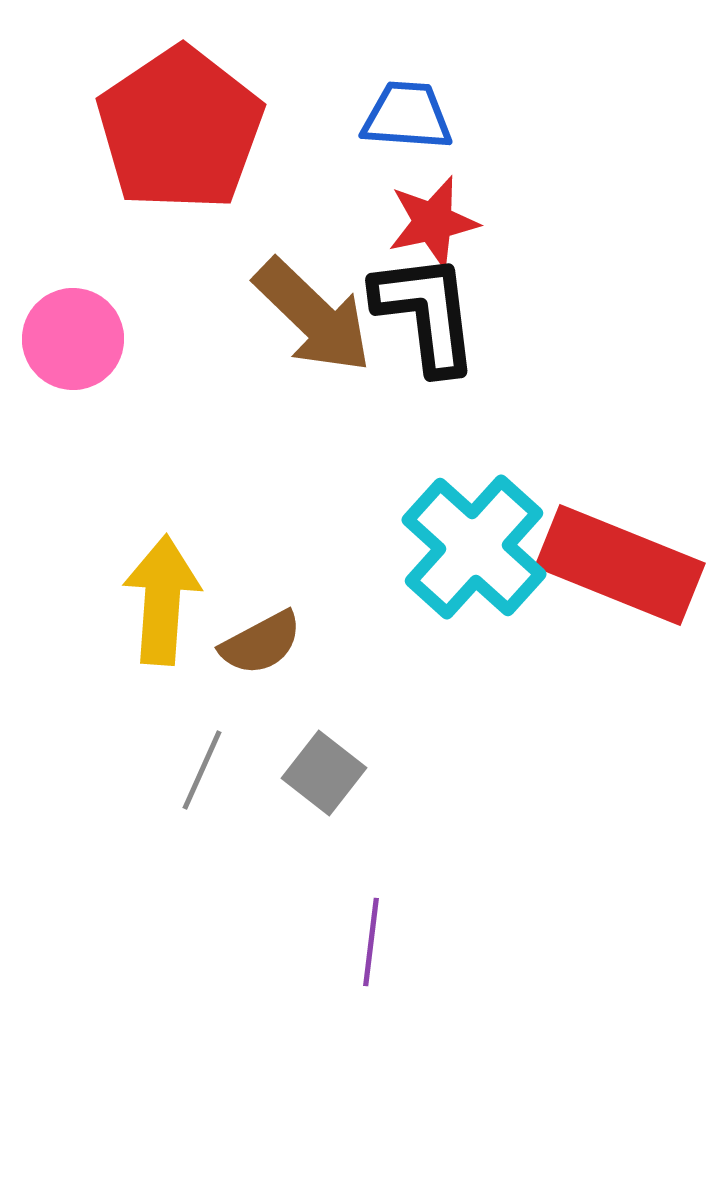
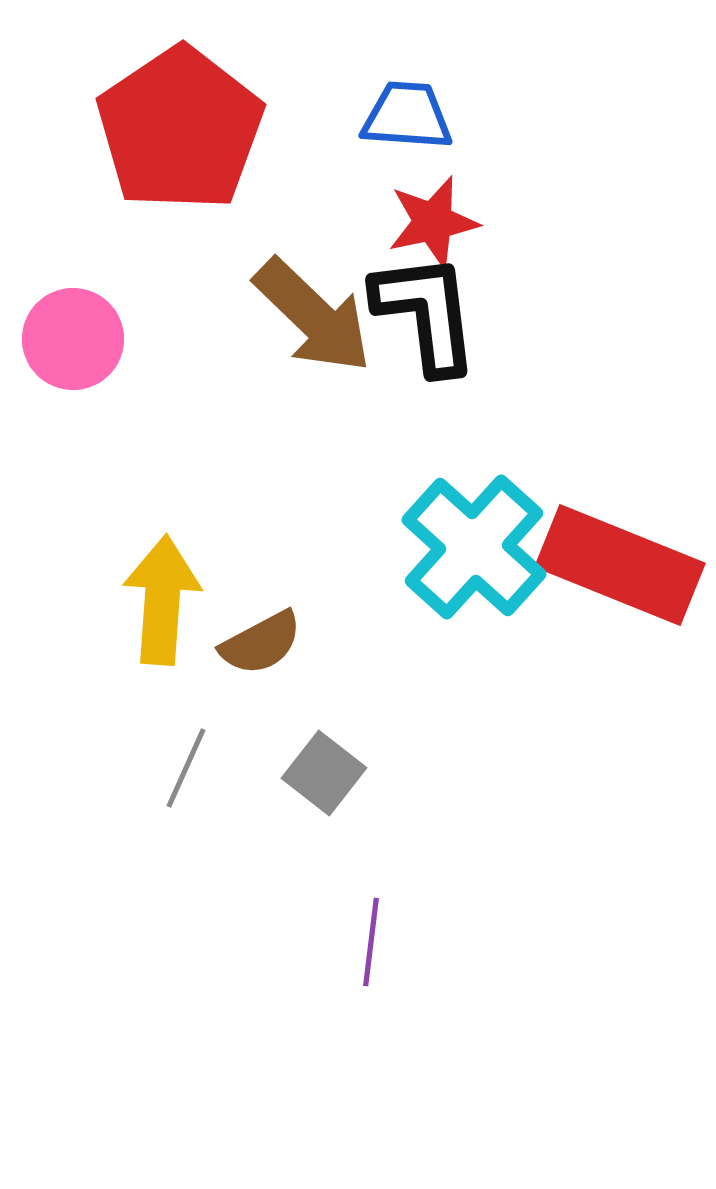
gray line: moved 16 px left, 2 px up
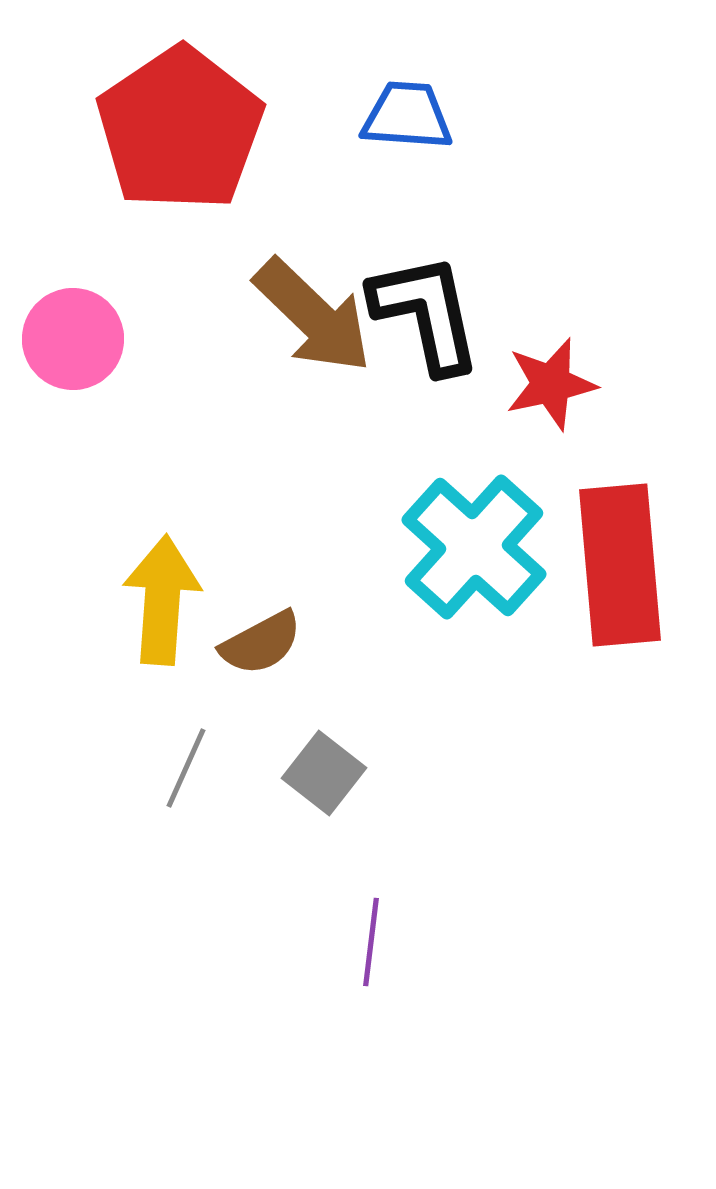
red star: moved 118 px right, 162 px down
black L-shape: rotated 5 degrees counterclockwise
red rectangle: rotated 63 degrees clockwise
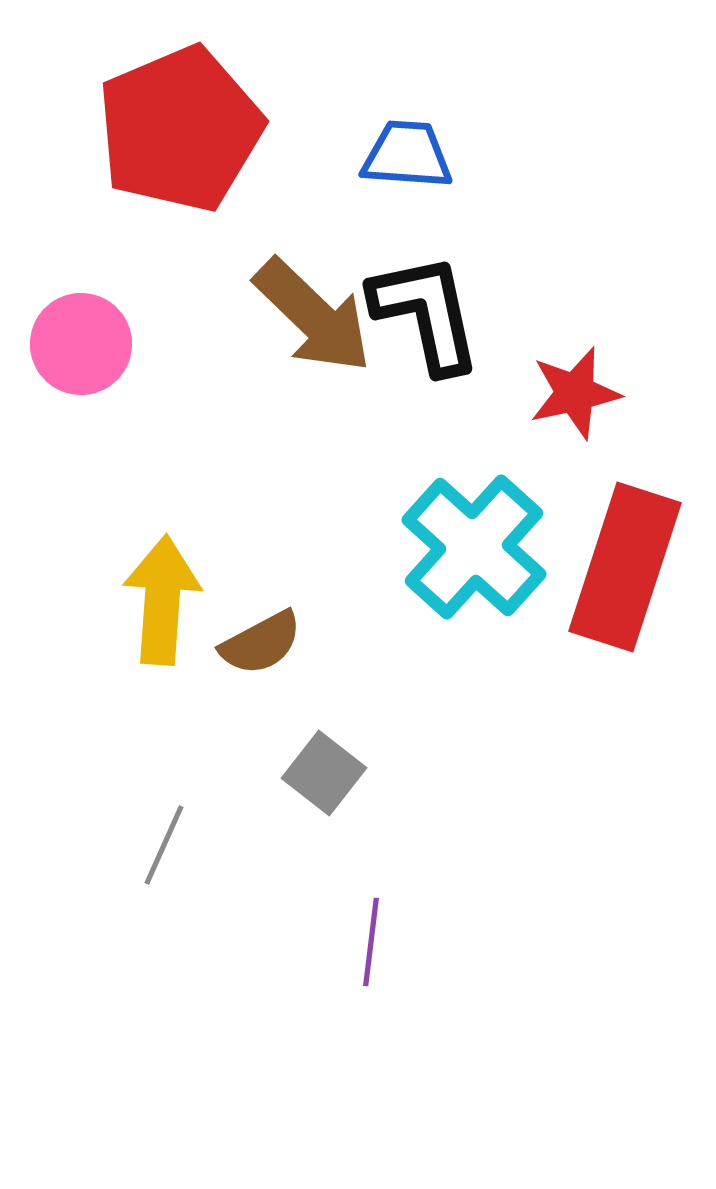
blue trapezoid: moved 39 px down
red pentagon: rotated 11 degrees clockwise
pink circle: moved 8 px right, 5 px down
red star: moved 24 px right, 9 px down
red rectangle: moved 5 px right, 2 px down; rotated 23 degrees clockwise
gray line: moved 22 px left, 77 px down
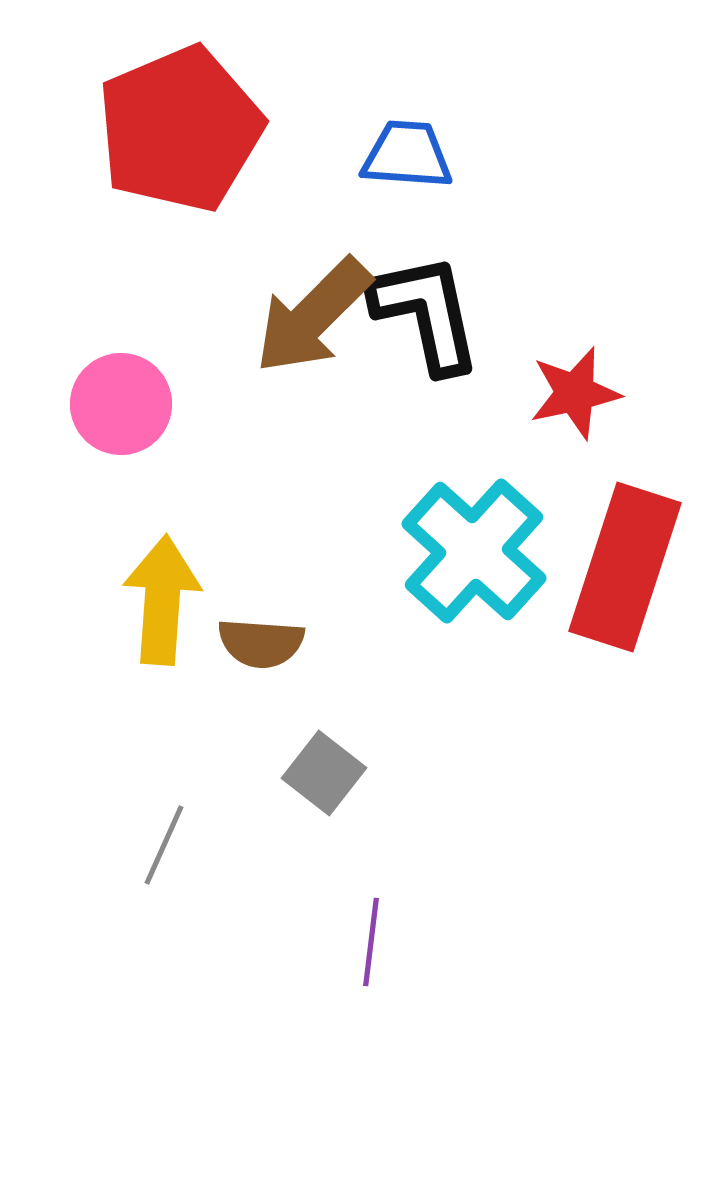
brown arrow: rotated 91 degrees clockwise
pink circle: moved 40 px right, 60 px down
cyan cross: moved 4 px down
brown semicircle: rotated 32 degrees clockwise
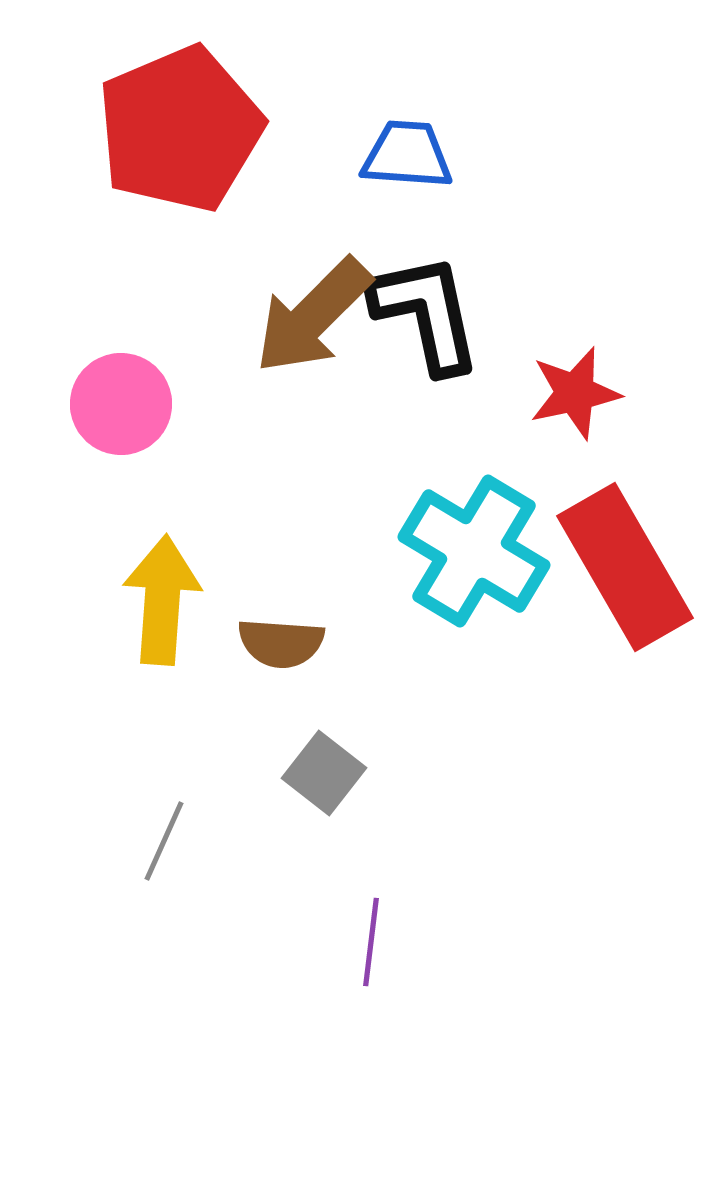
cyan cross: rotated 11 degrees counterclockwise
red rectangle: rotated 48 degrees counterclockwise
brown semicircle: moved 20 px right
gray line: moved 4 px up
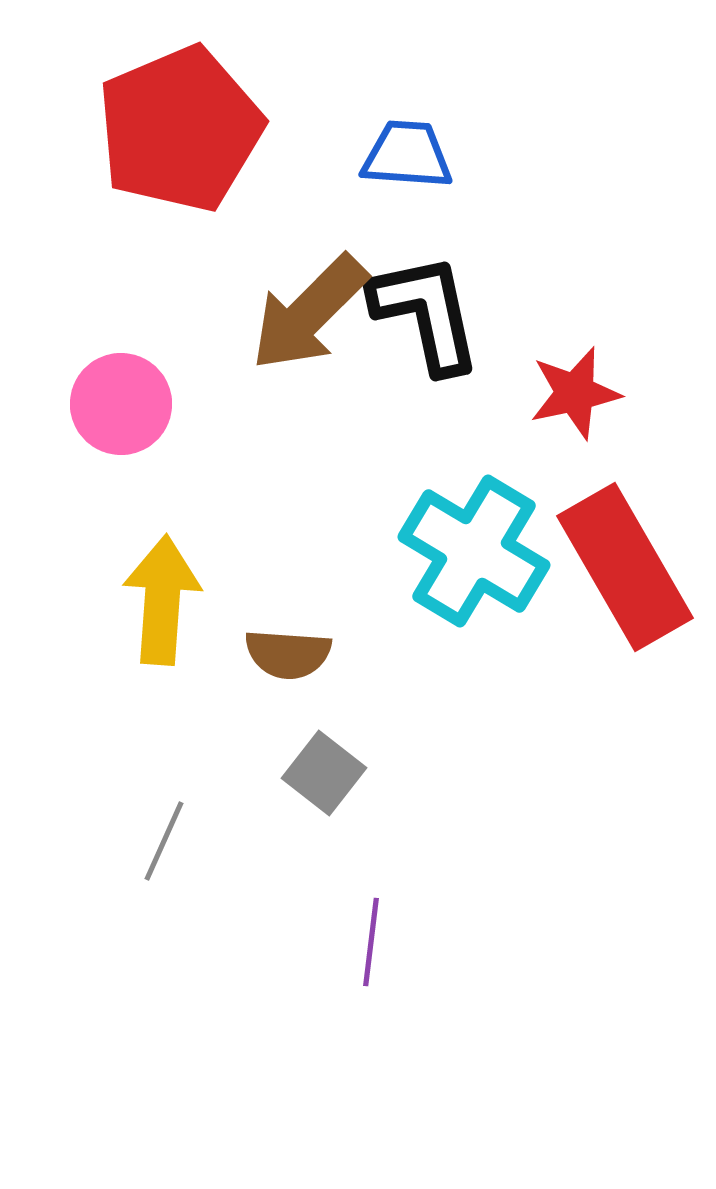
brown arrow: moved 4 px left, 3 px up
brown semicircle: moved 7 px right, 11 px down
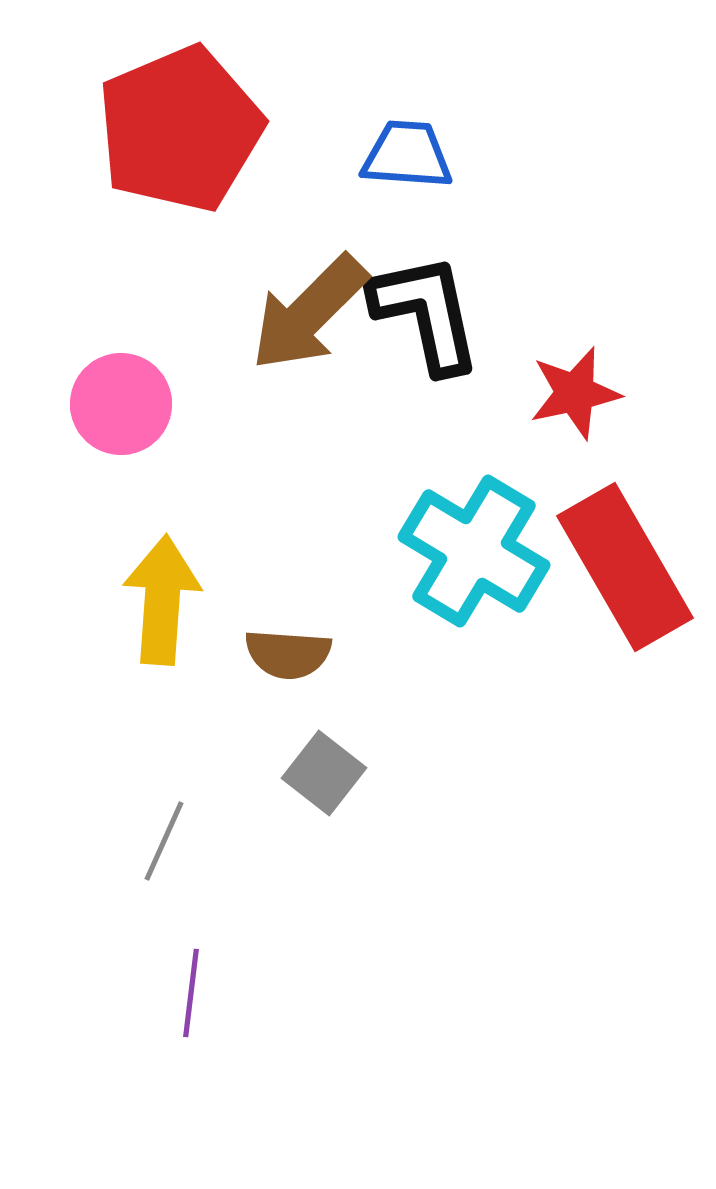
purple line: moved 180 px left, 51 px down
